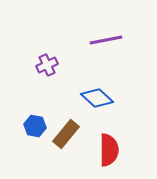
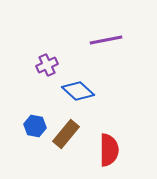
blue diamond: moved 19 px left, 7 px up
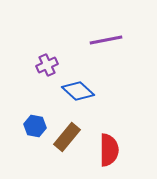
brown rectangle: moved 1 px right, 3 px down
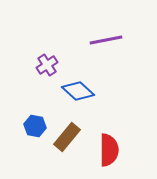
purple cross: rotated 10 degrees counterclockwise
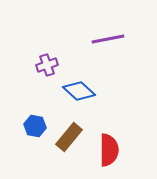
purple line: moved 2 px right, 1 px up
purple cross: rotated 15 degrees clockwise
blue diamond: moved 1 px right
brown rectangle: moved 2 px right
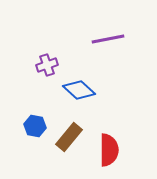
blue diamond: moved 1 px up
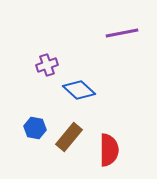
purple line: moved 14 px right, 6 px up
blue hexagon: moved 2 px down
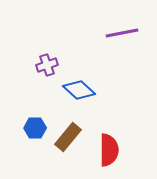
blue hexagon: rotated 10 degrees counterclockwise
brown rectangle: moved 1 px left
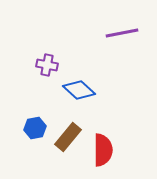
purple cross: rotated 30 degrees clockwise
blue hexagon: rotated 10 degrees counterclockwise
red semicircle: moved 6 px left
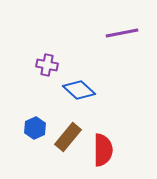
blue hexagon: rotated 15 degrees counterclockwise
